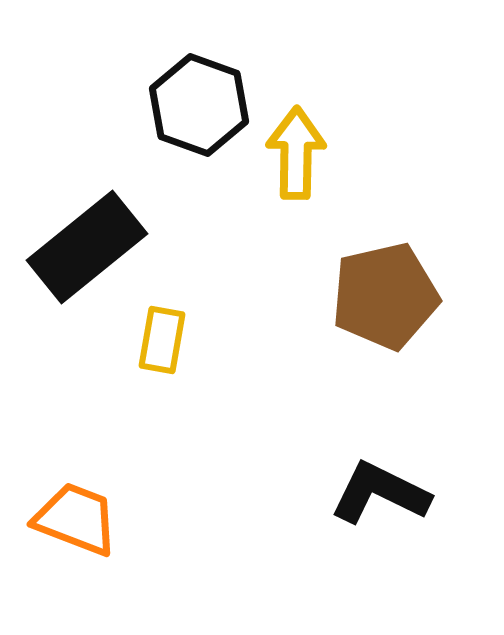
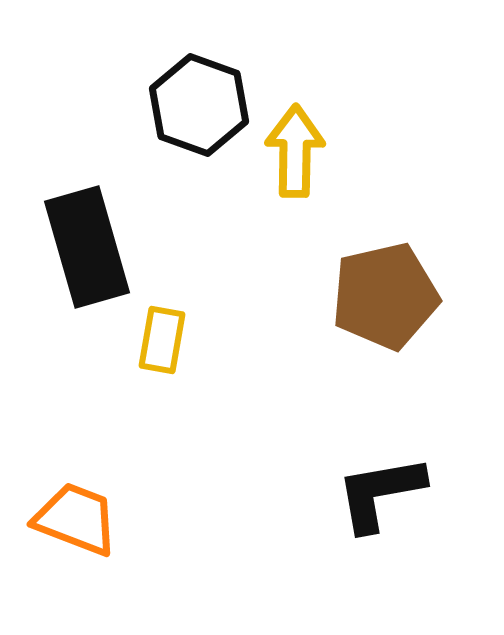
yellow arrow: moved 1 px left, 2 px up
black rectangle: rotated 67 degrees counterclockwise
black L-shape: rotated 36 degrees counterclockwise
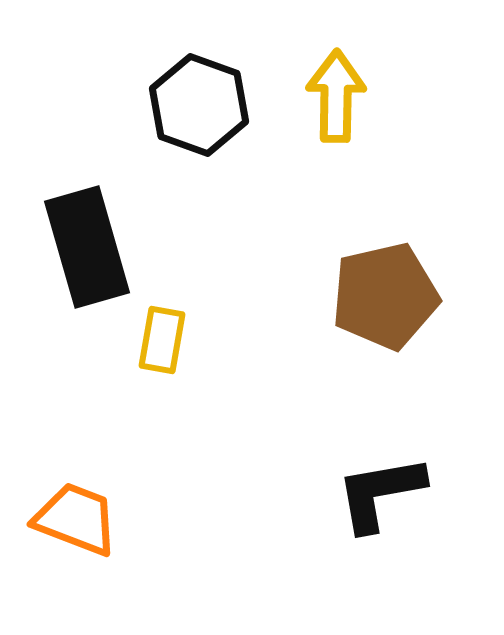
yellow arrow: moved 41 px right, 55 px up
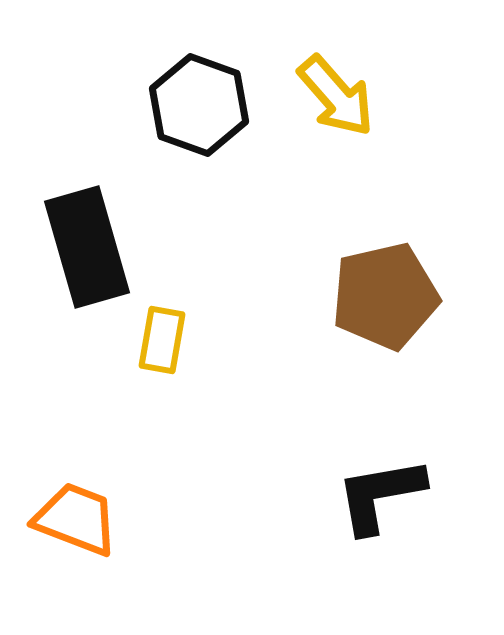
yellow arrow: rotated 138 degrees clockwise
black L-shape: moved 2 px down
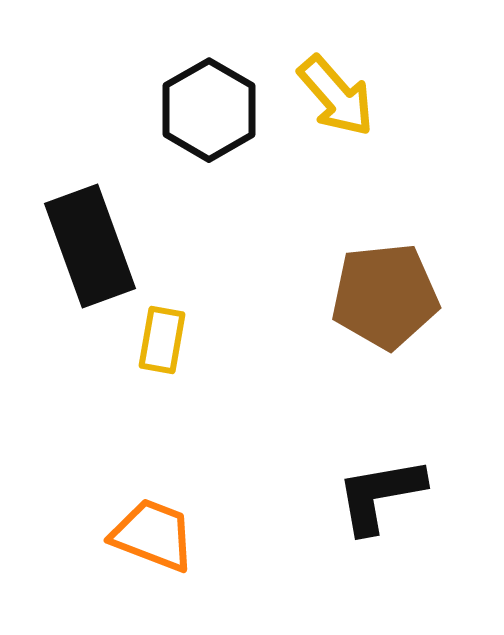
black hexagon: moved 10 px right, 5 px down; rotated 10 degrees clockwise
black rectangle: moved 3 px right, 1 px up; rotated 4 degrees counterclockwise
brown pentagon: rotated 7 degrees clockwise
orange trapezoid: moved 77 px right, 16 px down
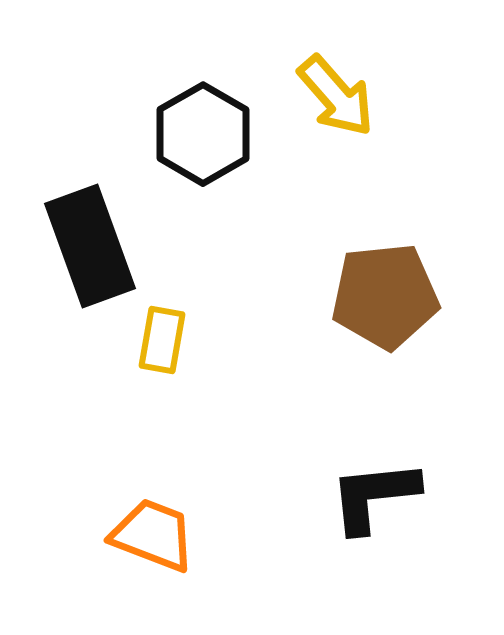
black hexagon: moved 6 px left, 24 px down
black L-shape: moved 6 px left, 1 px down; rotated 4 degrees clockwise
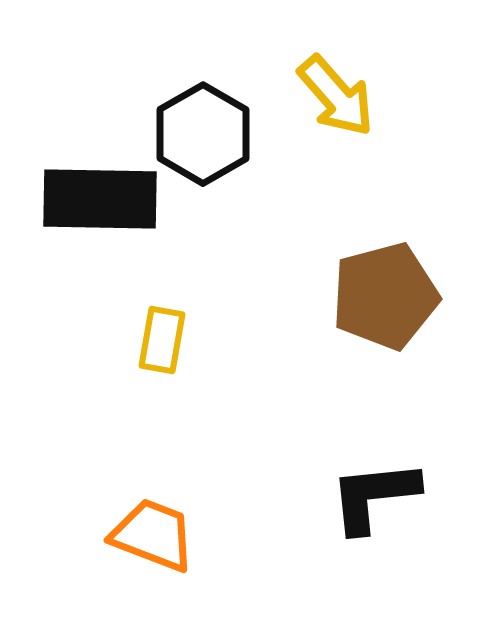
black rectangle: moved 10 px right, 47 px up; rotated 69 degrees counterclockwise
brown pentagon: rotated 9 degrees counterclockwise
